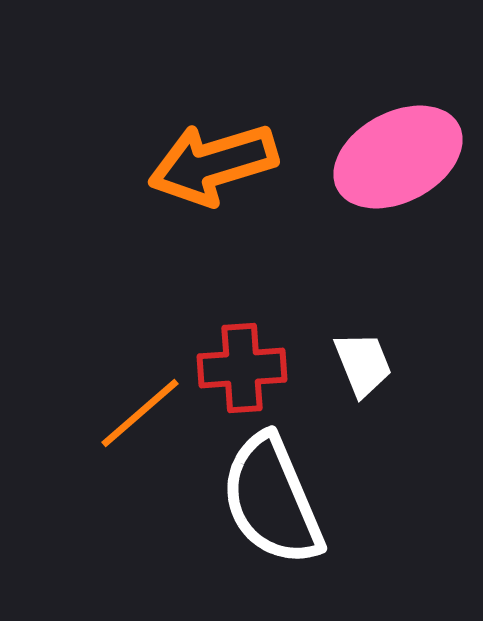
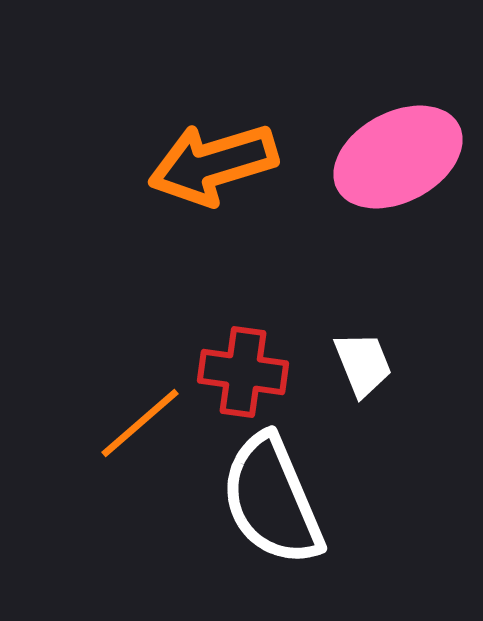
red cross: moved 1 px right, 4 px down; rotated 12 degrees clockwise
orange line: moved 10 px down
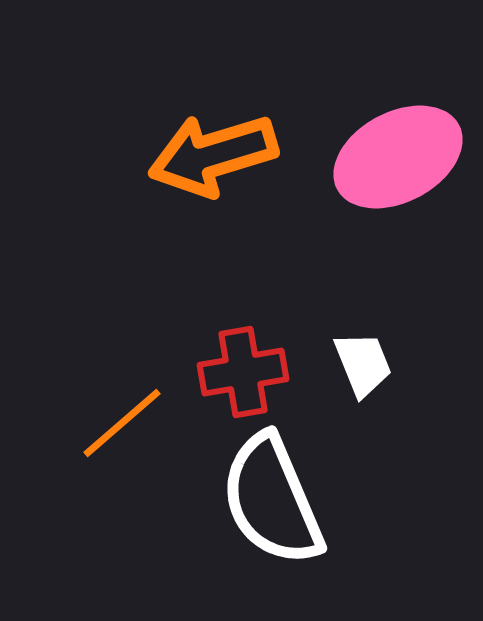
orange arrow: moved 9 px up
red cross: rotated 18 degrees counterclockwise
orange line: moved 18 px left
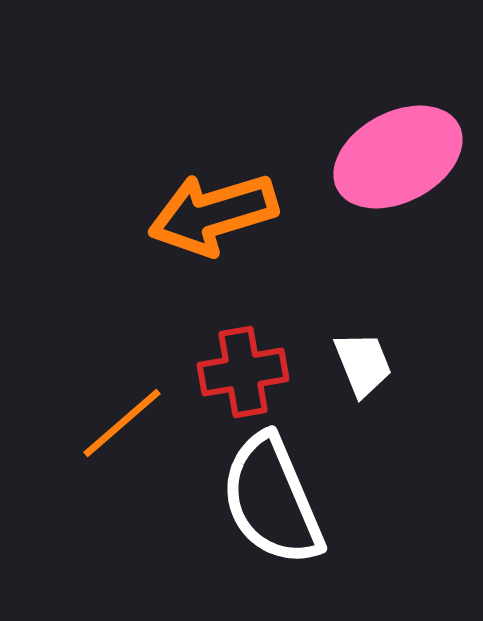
orange arrow: moved 59 px down
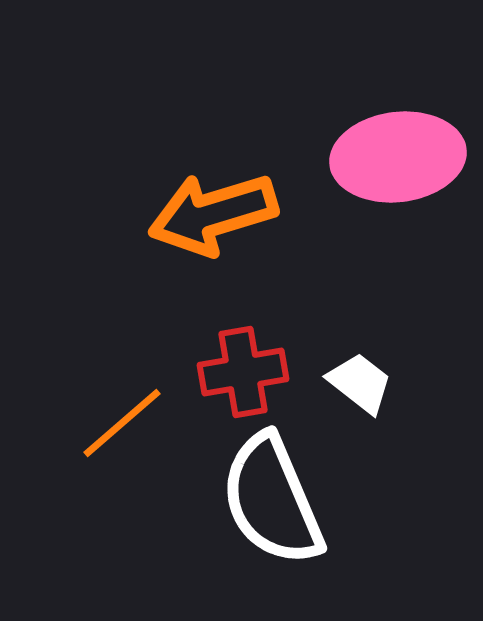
pink ellipse: rotated 21 degrees clockwise
white trapezoid: moved 3 px left, 19 px down; rotated 30 degrees counterclockwise
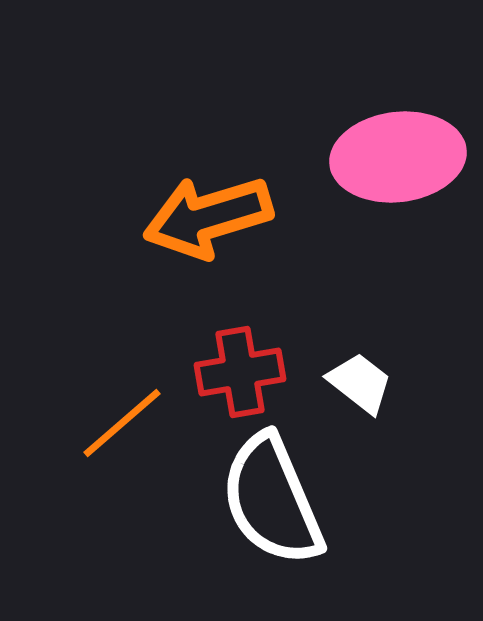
orange arrow: moved 5 px left, 3 px down
red cross: moved 3 px left
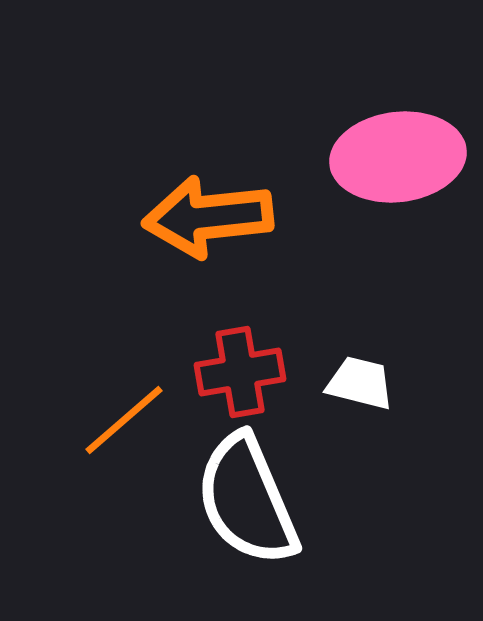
orange arrow: rotated 11 degrees clockwise
white trapezoid: rotated 24 degrees counterclockwise
orange line: moved 2 px right, 3 px up
white semicircle: moved 25 px left
